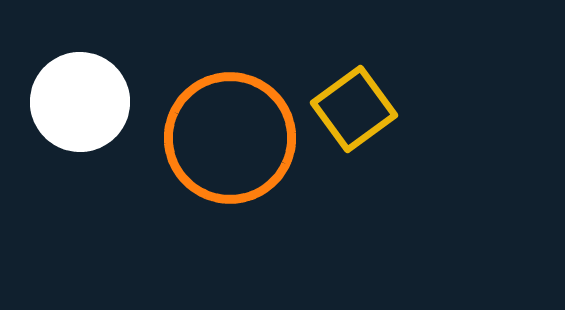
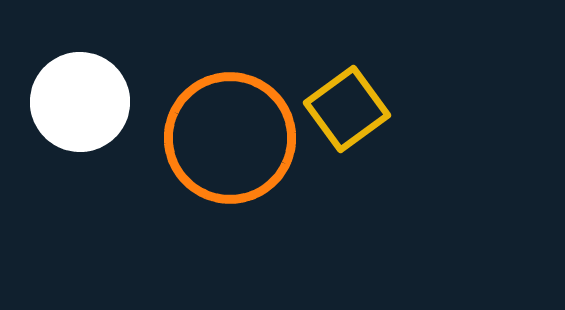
yellow square: moved 7 px left
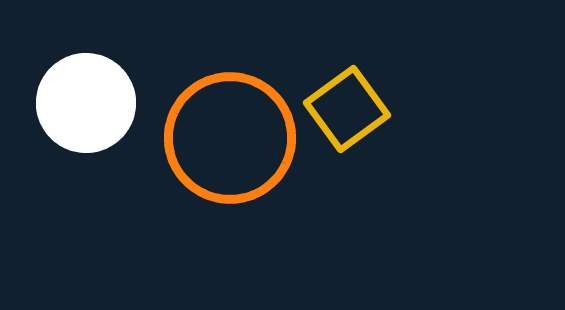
white circle: moved 6 px right, 1 px down
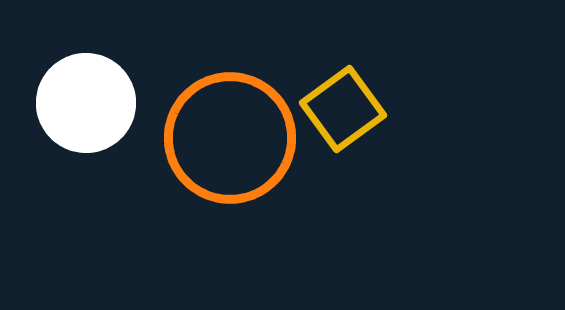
yellow square: moved 4 px left
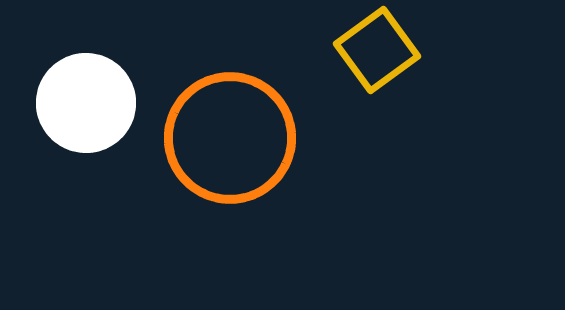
yellow square: moved 34 px right, 59 px up
